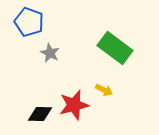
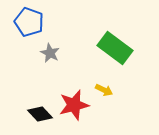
black diamond: rotated 45 degrees clockwise
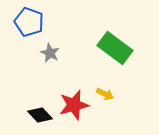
yellow arrow: moved 1 px right, 4 px down
black diamond: moved 1 px down
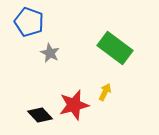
yellow arrow: moved 2 px up; rotated 90 degrees counterclockwise
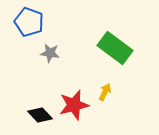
gray star: rotated 18 degrees counterclockwise
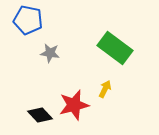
blue pentagon: moved 1 px left, 2 px up; rotated 8 degrees counterclockwise
yellow arrow: moved 3 px up
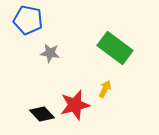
red star: moved 1 px right
black diamond: moved 2 px right, 1 px up
